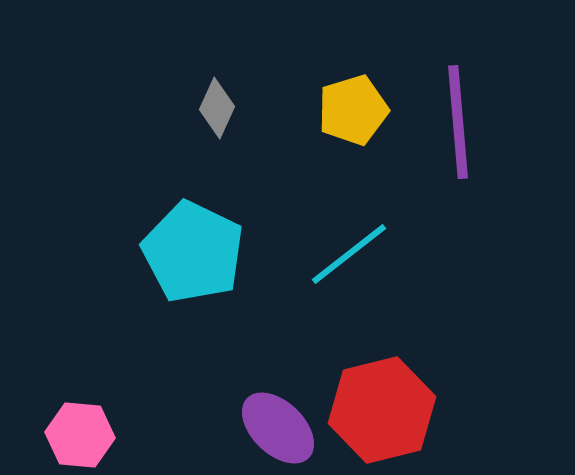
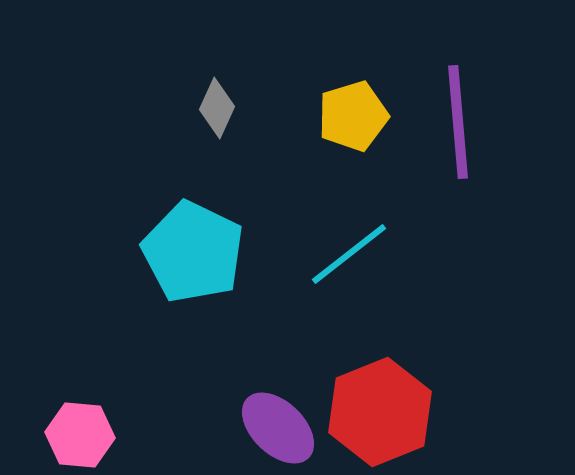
yellow pentagon: moved 6 px down
red hexagon: moved 2 px left, 2 px down; rotated 8 degrees counterclockwise
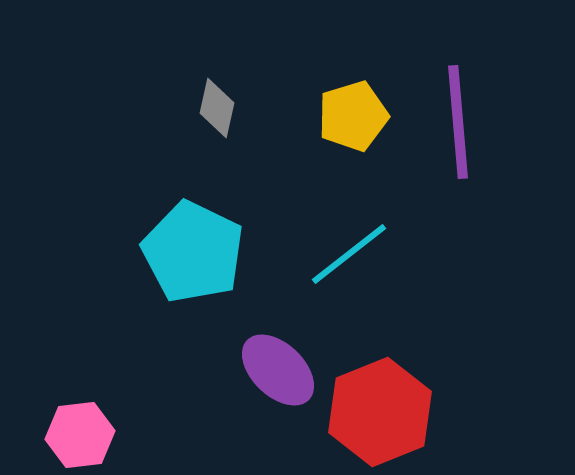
gray diamond: rotated 12 degrees counterclockwise
purple ellipse: moved 58 px up
pink hexagon: rotated 12 degrees counterclockwise
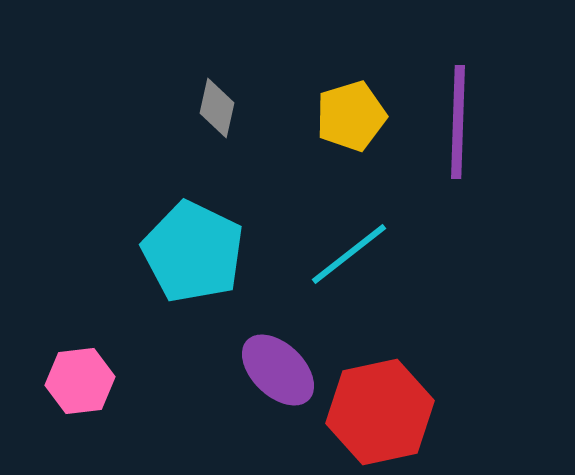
yellow pentagon: moved 2 px left
purple line: rotated 7 degrees clockwise
red hexagon: rotated 10 degrees clockwise
pink hexagon: moved 54 px up
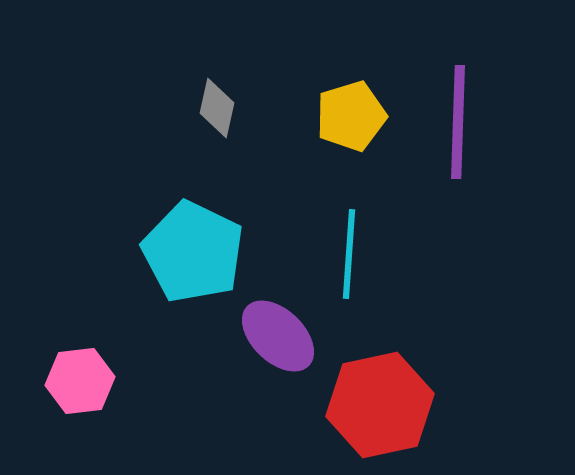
cyan line: rotated 48 degrees counterclockwise
purple ellipse: moved 34 px up
red hexagon: moved 7 px up
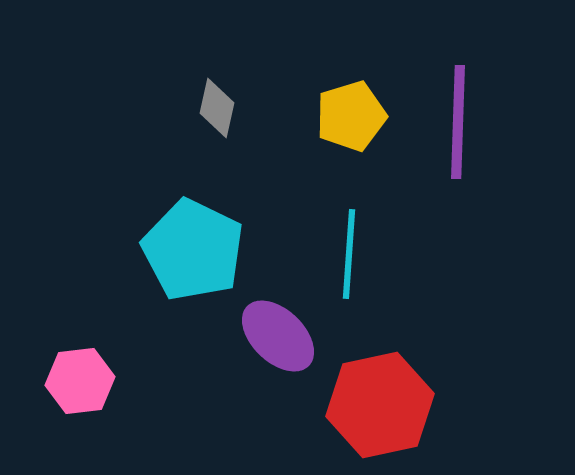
cyan pentagon: moved 2 px up
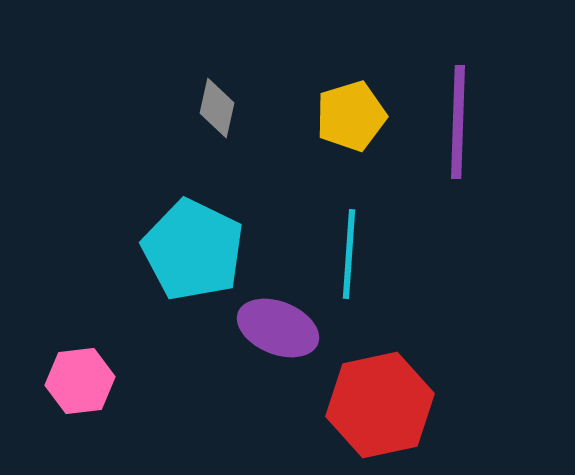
purple ellipse: moved 8 px up; rotated 22 degrees counterclockwise
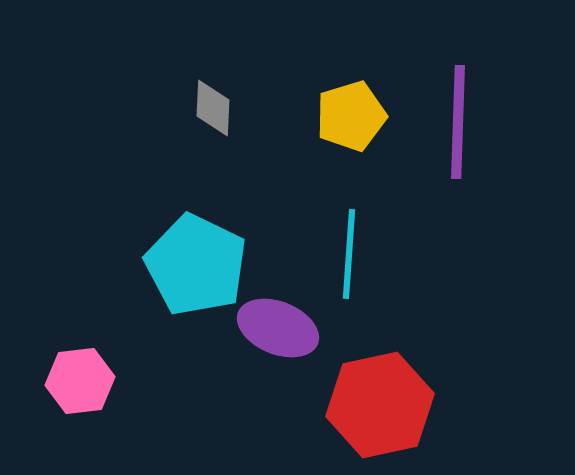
gray diamond: moved 4 px left; rotated 10 degrees counterclockwise
cyan pentagon: moved 3 px right, 15 px down
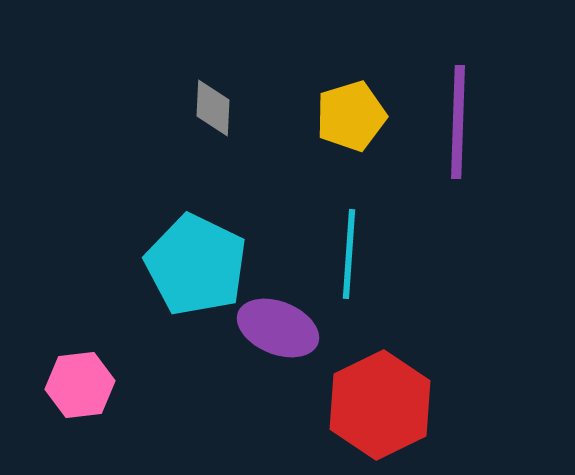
pink hexagon: moved 4 px down
red hexagon: rotated 14 degrees counterclockwise
